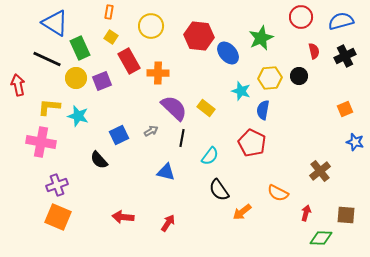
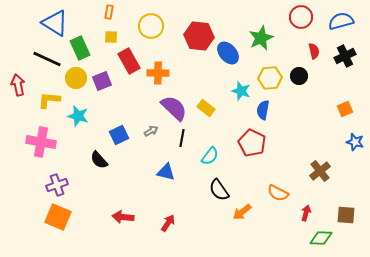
yellow square at (111, 37): rotated 32 degrees counterclockwise
yellow L-shape at (49, 107): moved 7 px up
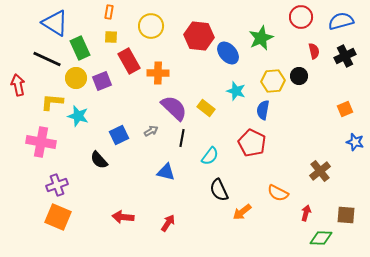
yellow hexagon at (270, 78): moved 3 px right, 3 px down
cyan star at (241, 91): moved 5 px left
yellow L-shape at (49, 100): moved 3 px right, 2 px down
black semicircle at (219, 190): rotated 10 degrees clockwise
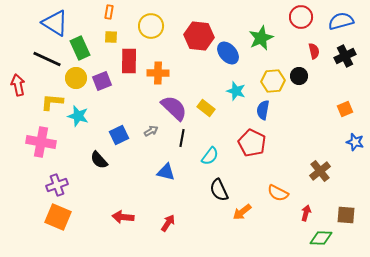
red rectangle at (129, 61): rotated 30 degrees clockwise
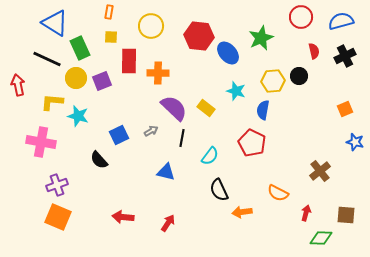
orange arrow at (242, 212): rotated 30 degrees clockwise
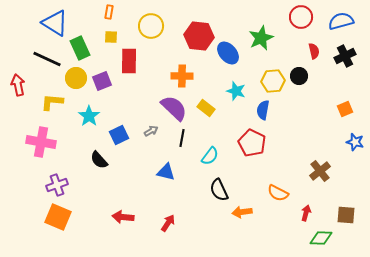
orange cross at (158, 73): moved 24 px right, 3 px down
cyan star at (78, 116): moved 11 px right; rotated 20 degrees clockwise
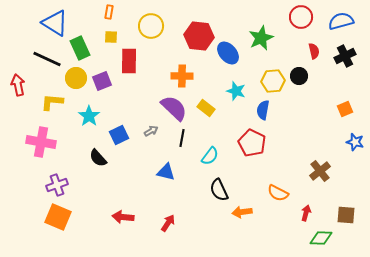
black semicircle at (99, 160): moved 1 px left, 2 px up
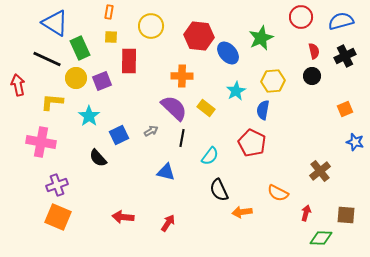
black circle at (299, 76): moved 13 px right
cyan star at (236, 91): rotated 24 degrees clockwise
